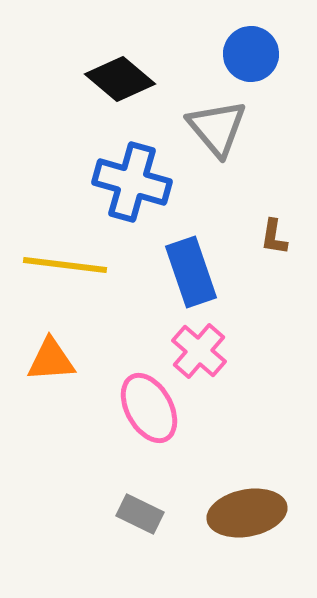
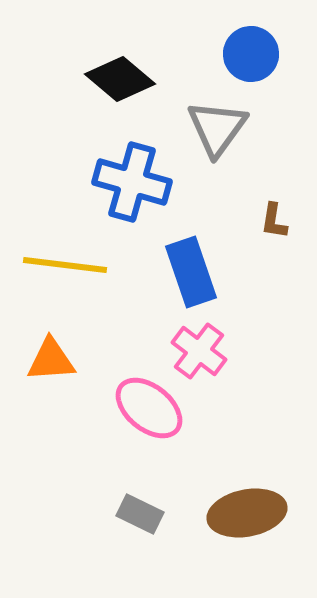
gray triangle: rotated 16 degrees clockwise
brown L-shape: moved 16 px up
pink cross: rotated 4 degrees counterclockwise
pink ellipse: rotated 22 degrees counterclockwise
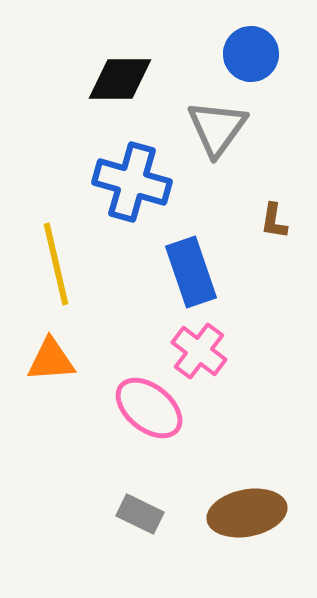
black diamond: rotated 40 degrees counterclockwise
yellow line: moved 9 px left, 1 px up; rotated 70 degrees clockwise
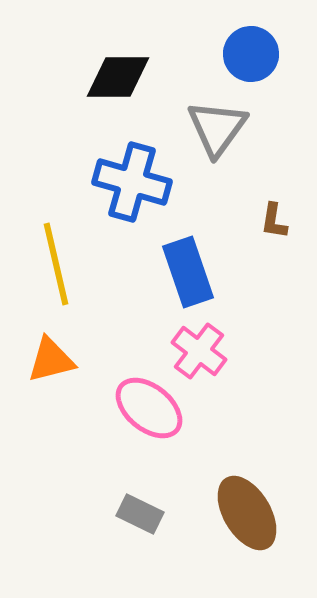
black diamond: moved 2 px left, 2 px up
blue rectangle: moved 3 px left
orange triangle: rotated 10 degrees counterclockwise
brown ellipse: rotated 70 degrees clockwise
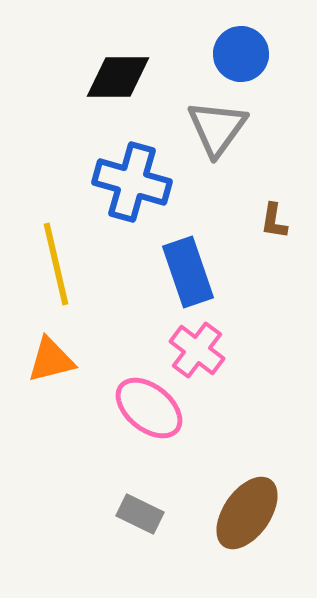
blue circle: moved 10 px left
pink cross: moved 2 px left, 1 px up
brown ellipse: rotated 66 degrees clockwise
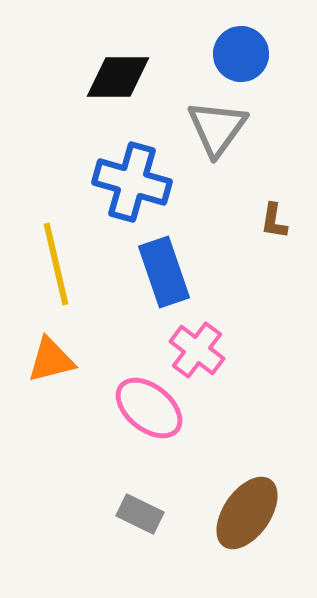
blue rectangle: moved 24 px left
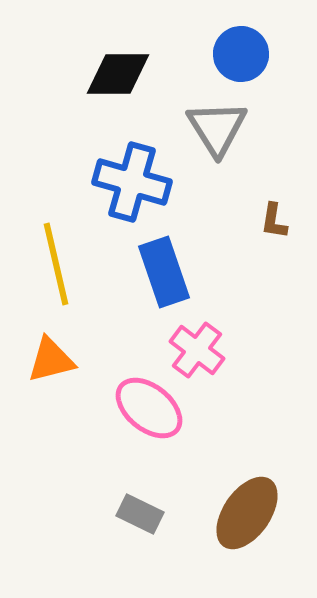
black diamond: moved 3 px up
gray triangle: rotated 8 degrees counterclockwise
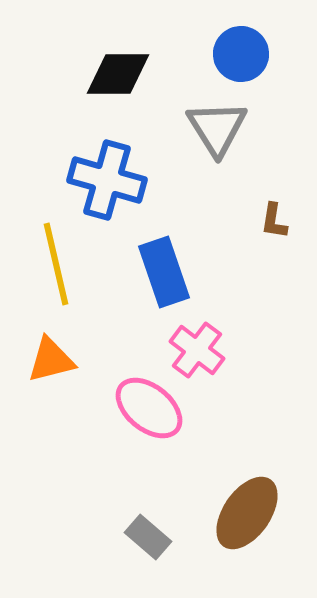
blue cross: moved 25 px left, 2 px up
gray rectangle: moved 8 px right, 23 px down; rotated 15 degrees clockwise
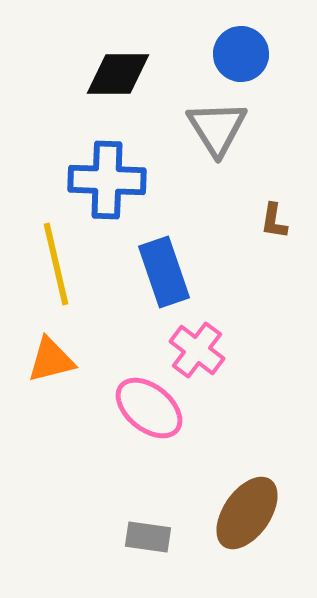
blue cross: rotated 14 degrees counterclockwise
gray rectangle: rotated 33 degrees counterclockwise
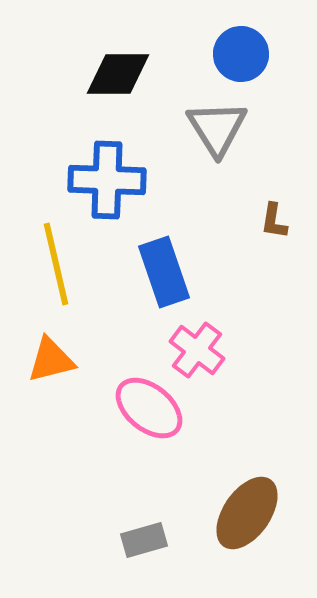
gray rectangle: moved 4 px left, 3 px down; rotated 24 degrees counterclockwise
